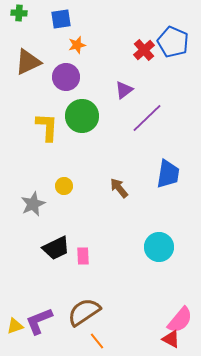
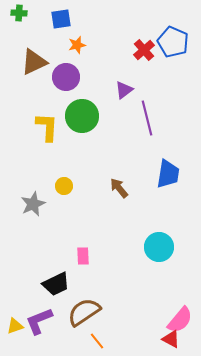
brown triangle: moved 6 px right
purple line: rotated 60 degrees counterclockwise
black trapezoid: moved 36 px down
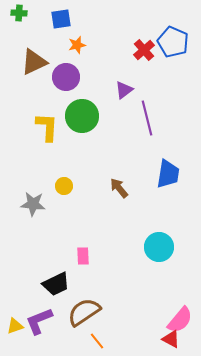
gray star: rotated 30 degrees clockwise
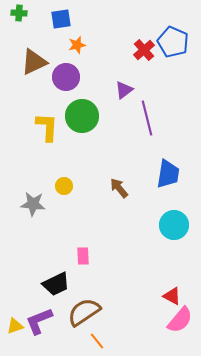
cyan circle: moved 15 px right, 22 px up
red triangle: moved 1 px right, 43 px up
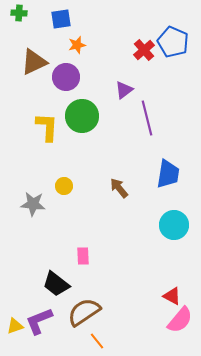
black trapezoid: rotated 64 degrees clockwise
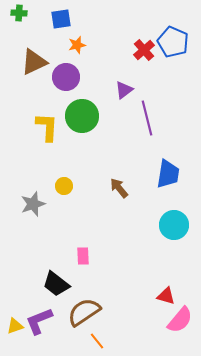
gray star: rotated 25 degrees counterclockwise
red triangle: moved 6 px left; rotated 12 degrees counterclockwise
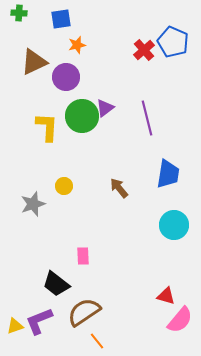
purple triangle: moved 19 px left, 18 px down
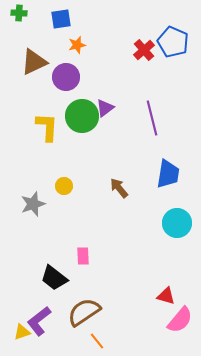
purple line: moved 5 px right
cyan circle: moved 3 px right, 2 px up
black trapezoid: moved 2 px left, 6 px up
purple L-shape: rotated 16 degrees counterclockwise
yellow triangle: moved 7 px right, 6 px down
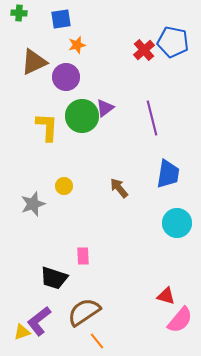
blue pentagon: rotated 12 degrees counterclockwise
black trapezoid: rotated 20 degrees counterclockwise
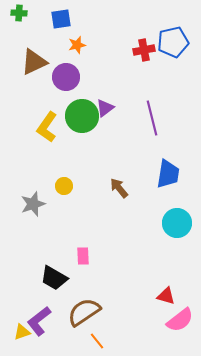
blue pentagon: rotated 24 degrees counterclockwise
red cross: rotated 30 degrees clockwise
yellow L-shape: rotated 148 degrees counterclockwise
black trapezoid: rotated 12 degrees clockwise
pink semicircle: rotated 12 degrees clockwise
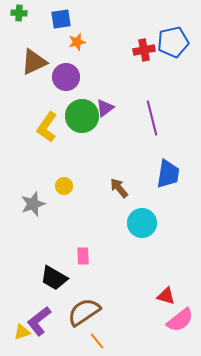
orange star: moved 3 px up
cyan circle: moved 35 px left
